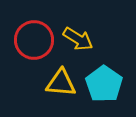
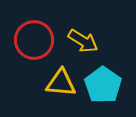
yellow arrow: moved 5 px right, 2 px down
cyan pentagon: moved 1 px left, 1 px down
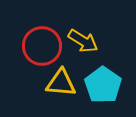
red circle: moved 8 px right, 6 px down
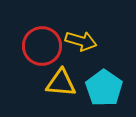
yellow arrow: moved 2 px left; rotated 16 degrees counterclockwise
cyan pentagon: moved 1 px right, 3 px down
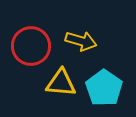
red circle: moved 11 px left
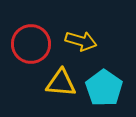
red circle: moved 2 px up
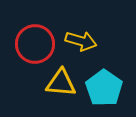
red circle: moved 4 px right
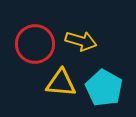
cyan pentagon: rotated 6 degrees counterclockwise
